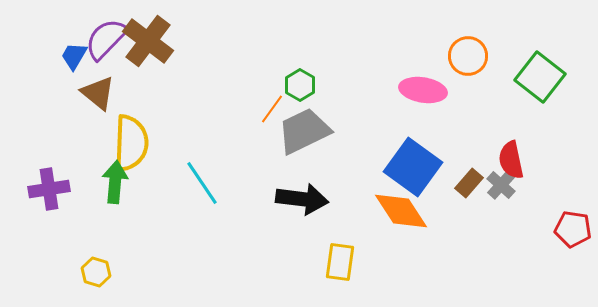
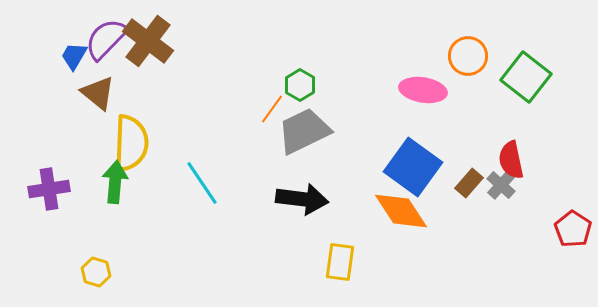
green square: moved 14 px left
red pentagon: rotated 24 degrees clockwise
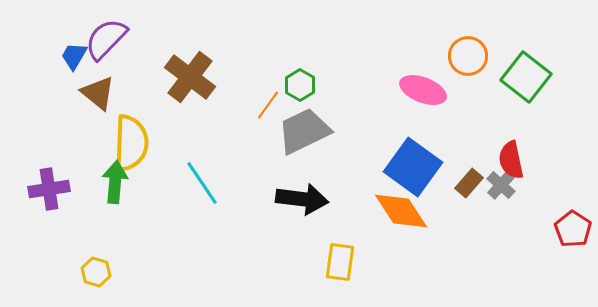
brown cross: moved 42 px right, 36 px down
pink ellipse: rotated 12 degrees clockwise
orange line: moved 4 px left, 4 px up
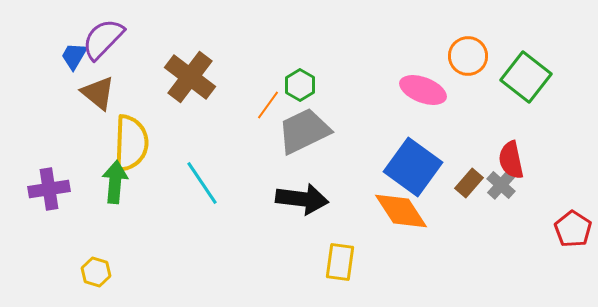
purple semicircle: moved 3 px left
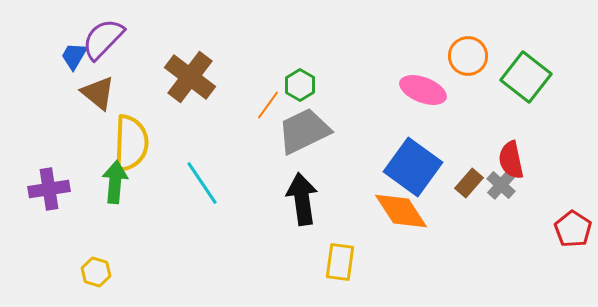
black arrow: rotated 105 degrees counterclockwise
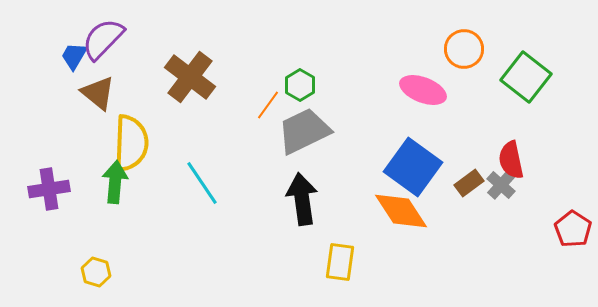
orange circle: moved 4 px left, 7 px up
brown rectangle: rotated 12 degrees clockwise
